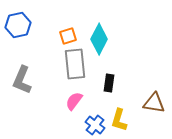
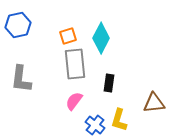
cyan diamond: moved 2 px right, 1 px up
gray L-shape: moved 1 px left, 1 px up; rotated 16 degrees counterclockwise
brown triangle: rotated 15 degrees counterclockwise
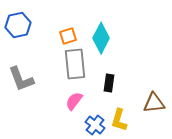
gray L-shape: rotated 28 degrees counterclockwise
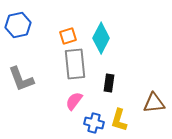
blue cross: moved 1 px left, 2 px up; rotated 24 degrees counterclockwise
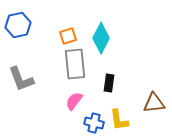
yellow L-shape: rotated 25 degrees counterclockwise
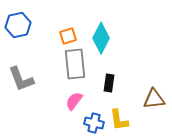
brown triangle: moved 4 px up
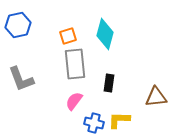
cyan diamond: moved 4 px right, 4 px up; rotated 12 degrees counterclockwise
brown triangle: moved 2 px right, 2 px up
yellow L-shape: rotated 100 degrees clockwise
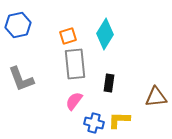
cyan diamond: rotated 16 degrees clockwise
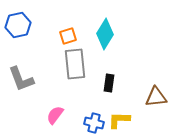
pink semicircle: moved 19 px left, 14 px down
